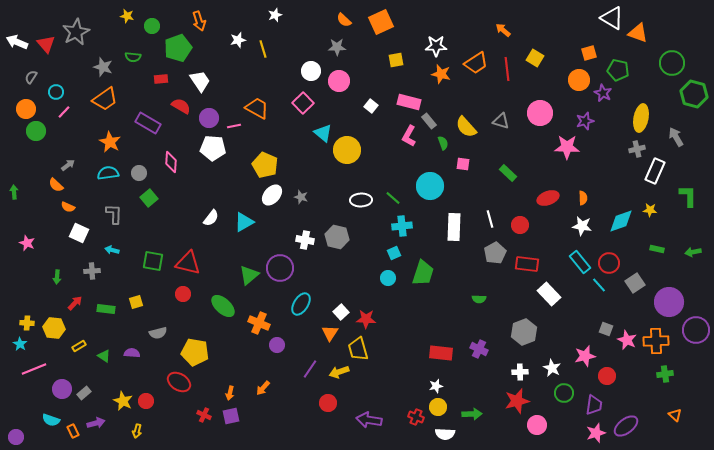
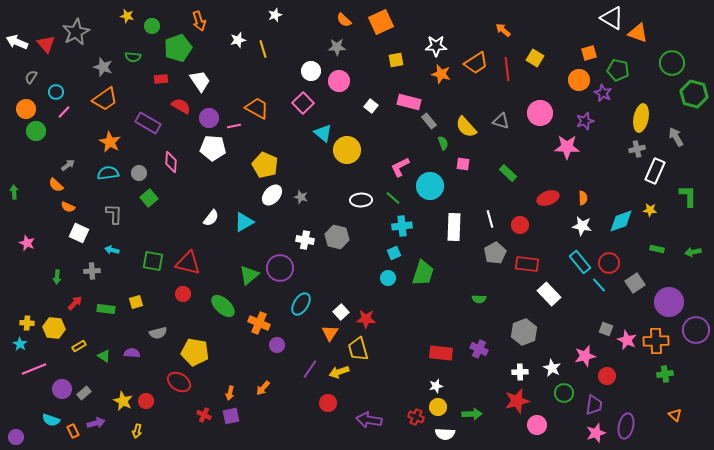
pink L-shape at (409, 136): moved 9 px left, 31 px down; rotated 35 degrees clockwise
purple ellipse at (626, 426): rotated 40 degrees counterclockwise
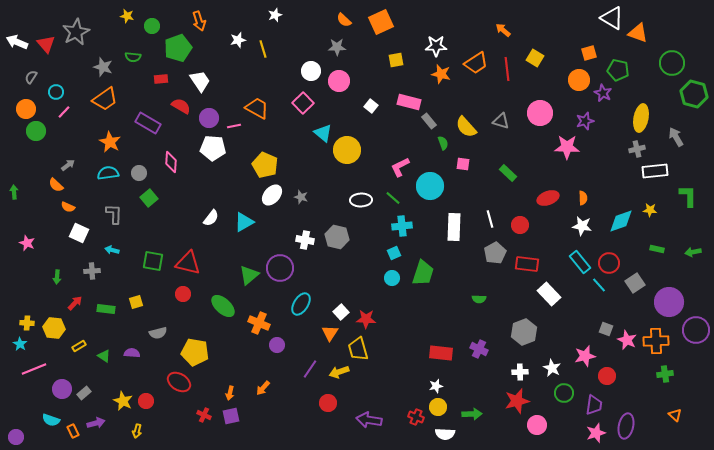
white rectangle at (655, 171): rotated 60 degrees clockwise
cyan circle at (388, 278): moved 4 px right
